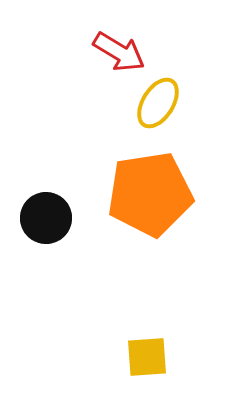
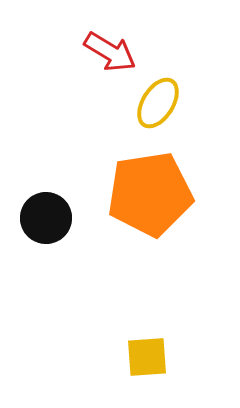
red arrow: moved 9 px left
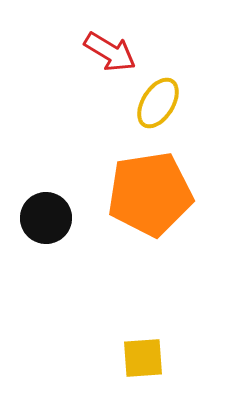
yellow square: moved 4 px left, 1 px down
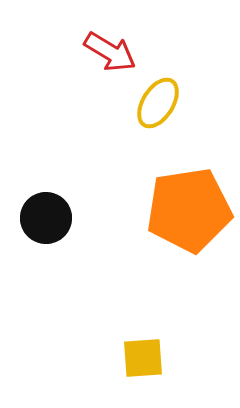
orange pentagon: moved 39 px right, 16 px down
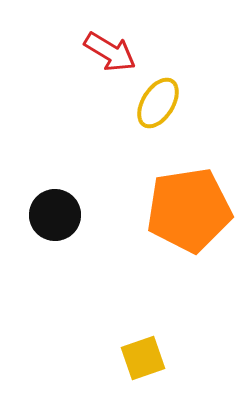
black circle: moved 9 px right, 3 px up
yellow square: rotated 15 degrees counterclockwise
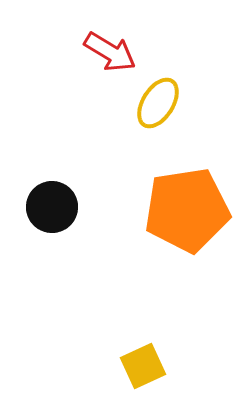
orange pentagon: moved 2 px left
black circle: moved 3 px left, 8 px up
yellow square: moved 8 px down; rotated 6 degrees counterclockwise
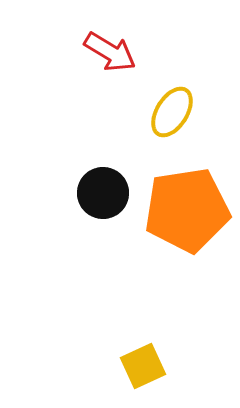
yellow ellipse: moved 14 px right, 9 px down
black circle: moved 51 px right, 14 px up
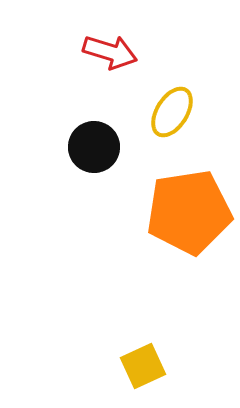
red arrow: rotated 14 degrees counterclockwise
black circle: moved 9 px left, 46 px up
orange pentagon: moved 2 px right, 2 px down
